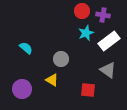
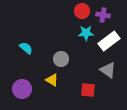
cyan star: rotated 21 degrees clockwise
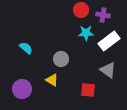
red circle: moved 1 px left, 1 px up
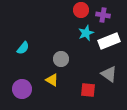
cyan star: rotated 21 degrees counterclockwise
white rectangle: rotated 15 degrees clockwise
cyan semicircle: moved 3 px left; rotated 88 degrees clockwise
gray triangle: moved 1 px right, 4 px down
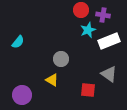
cyan star: moved 2 px right, 3 px up
cyan semicircle: moved 5 px left, 6 px up
purple circle: moved 6 px down
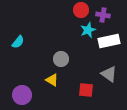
white rectangle: rotated 10 degrees clockwise
red square: moved 2 px left
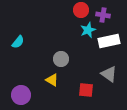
purple circle: moved 1 px left
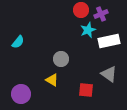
purple cross: moved 2 px left, 1 px up; rotated 32 degrees counterclockwise
purple circle: moved 1 px up
